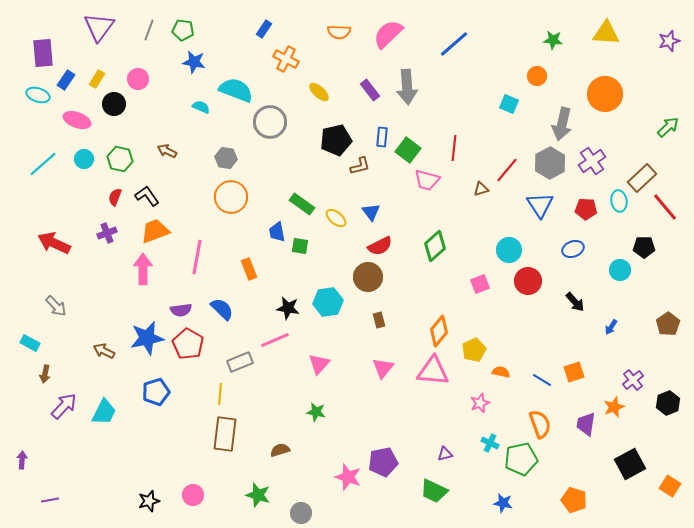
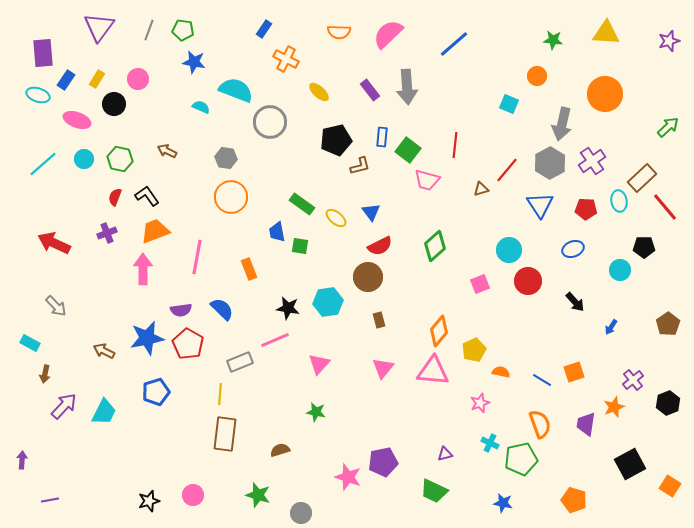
red line at (454, 148): moved 1 px right, 3 px up
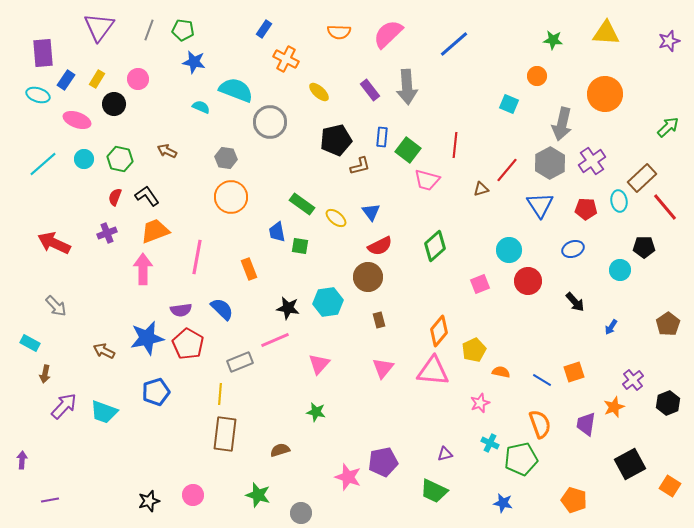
cyan trapezoid at (104, 412): rotated 84 degrees clockwise
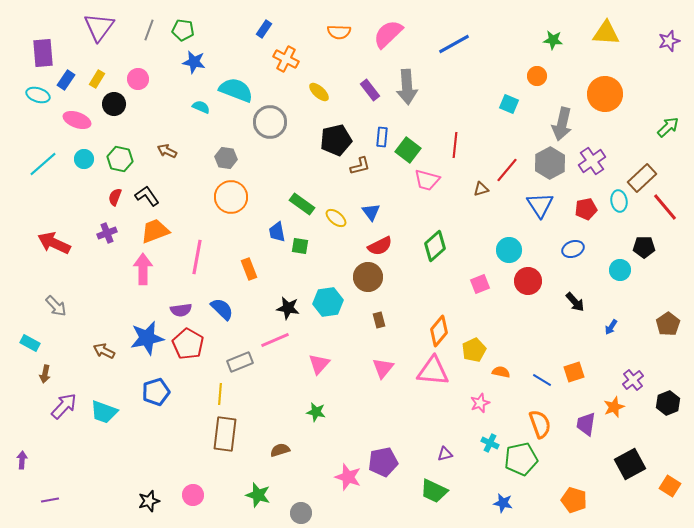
blue line at (454, 44): rotated 12 degrees clockwise
red pentagon at (586, 209): rotated 15 degrees counterclockwise
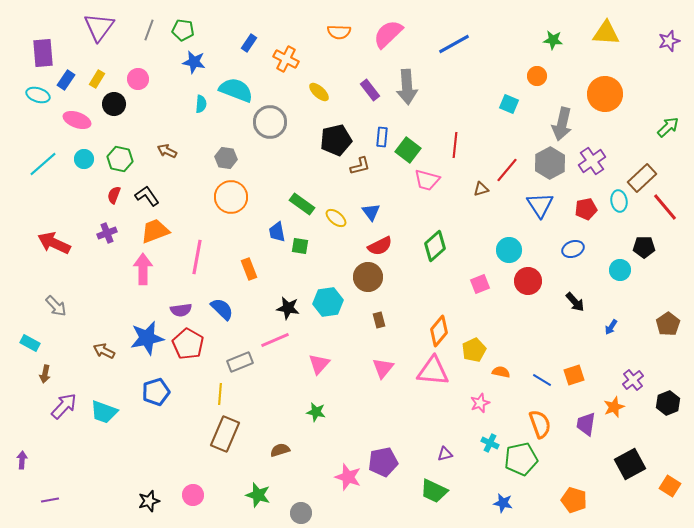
blue rectangle at (264, 29): moved 15 px left, 14 px down
cyan semicircle at (201, 107): moved 3 px up; rotated 72 degrees clockwise
red semicircle at (115, 197): moved 1 px left, 2 px up
orange square at (574, 372): moved 3 px down
brown rectangle at (225, 434): rotated 16 degrees clockwise
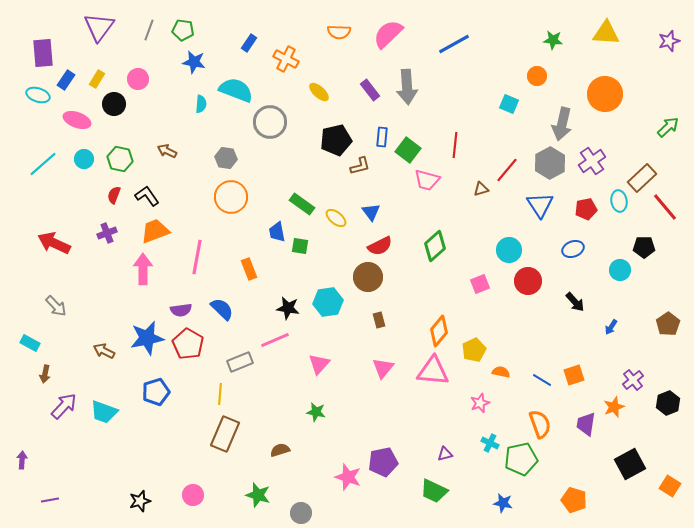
black star at (149, 501): moved 9 px left
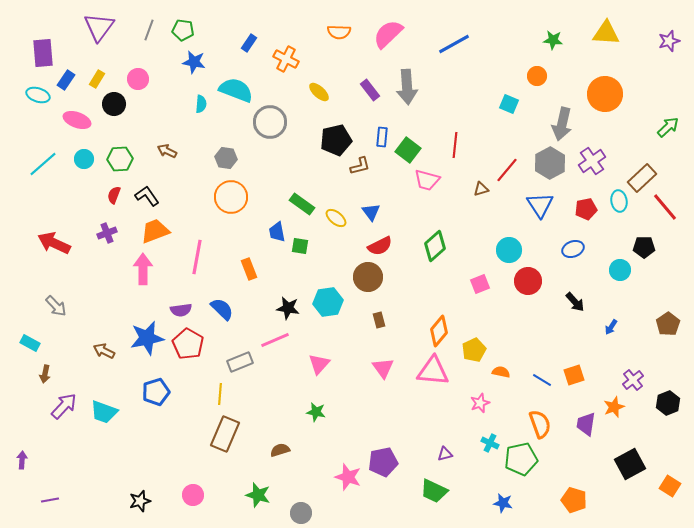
green hexagon at (120, 159): rotated 15 degrees counterclockwise
pink triangle at (383, 368): rotated 15 degrees counterclockwise
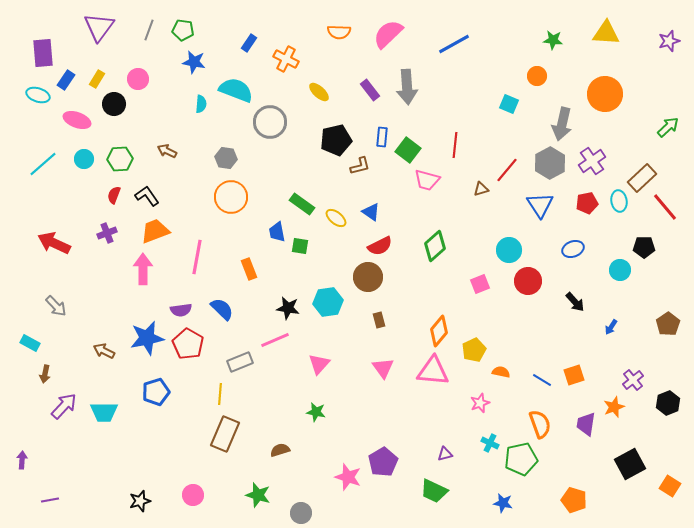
red pentagon at (586, 209): moved 1 px right, 6 px up
blue triangle at (371, 212): rotated 18 degrees counterclockwise
cyan trapezoid at (104, 412): rotated 20 degrees counterclockwise
purple pentagon at (383, 462): rotated 20 degrees counterclockwise
